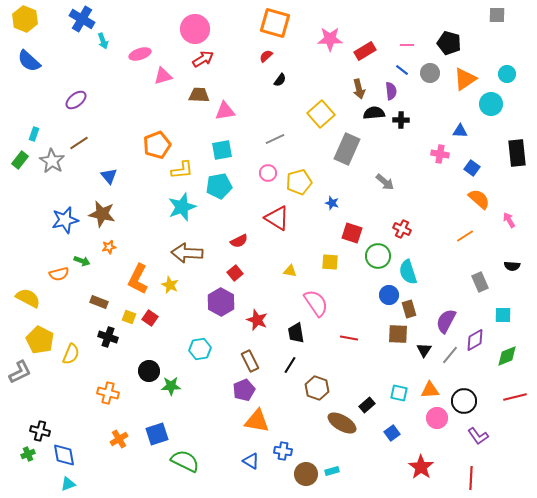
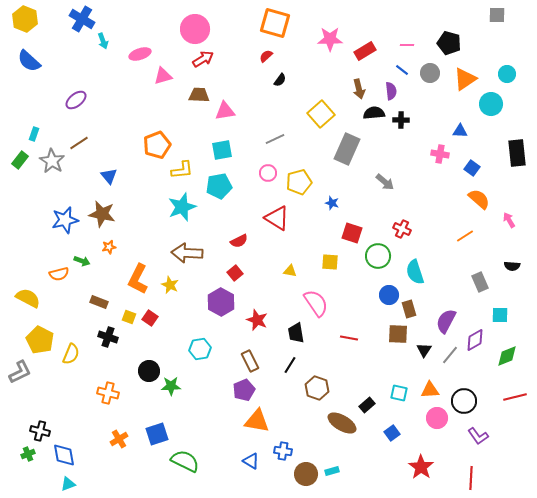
cyan semicircle at (408, 272): moved 7 px right
cyan square at (503, 315): moved 3 px left
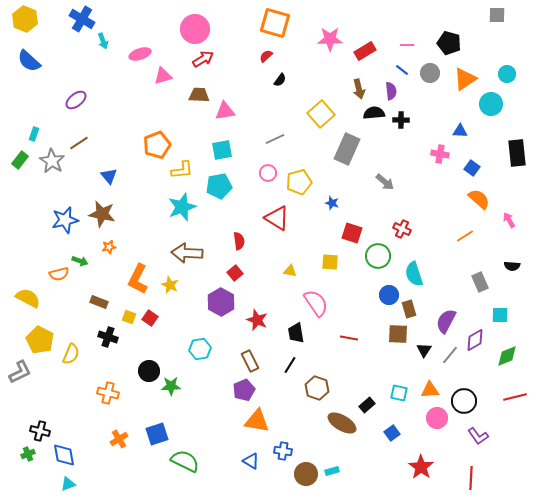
red semicircle at (239, 241): rotated 72 degrees counterclockwise
green arrow at (82, 261): moved 2 px left
cyan semicircle at (415, 272): moved 1 px left, 2 px down
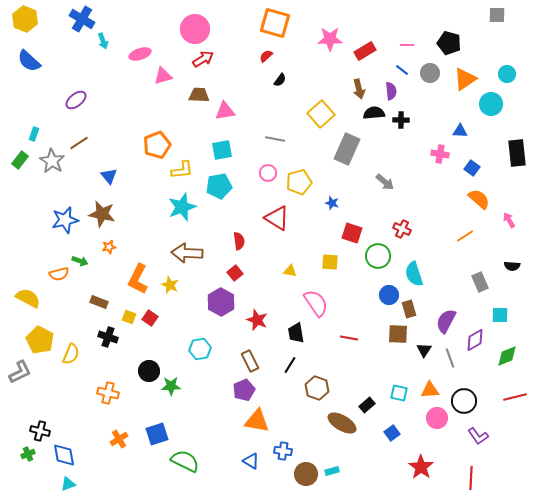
gray line at (275, 139): rotated 36 degrees clockwise
gray line at (450, 355): moved 3 px down; rotated 60 degrees counterclockwise
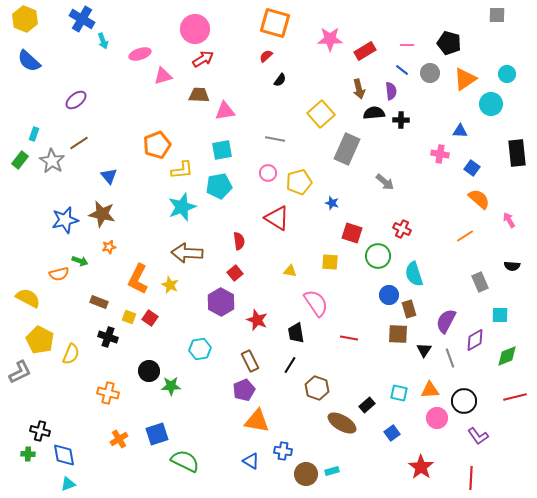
green cross at (28, 454): rotated 24 degrees clockwise
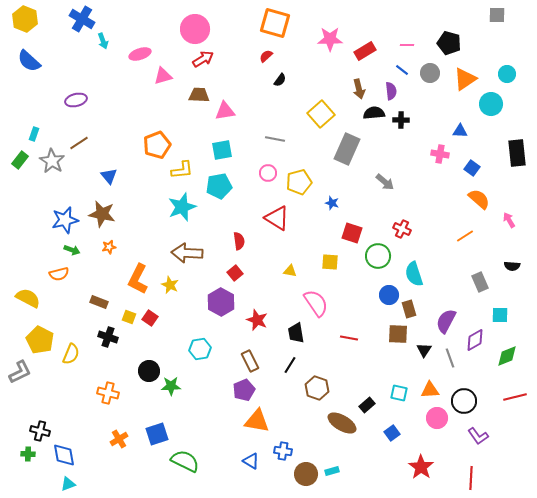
purple ellipse at (76, 100): rotated 25 degrees clockwise
green arrow at (80, 261): moved 8 px left, 11 px up
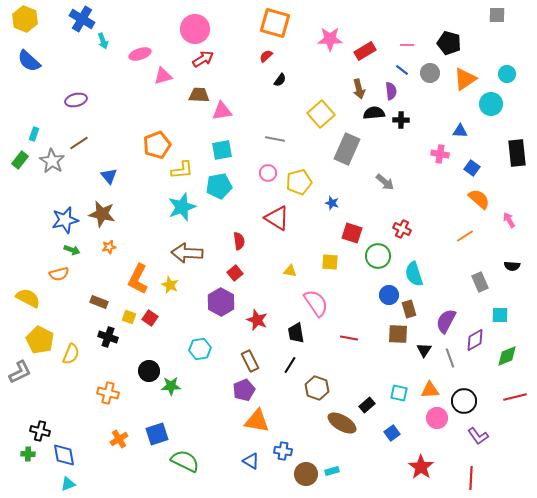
pink triangle at (225, 111): moved 3 px left
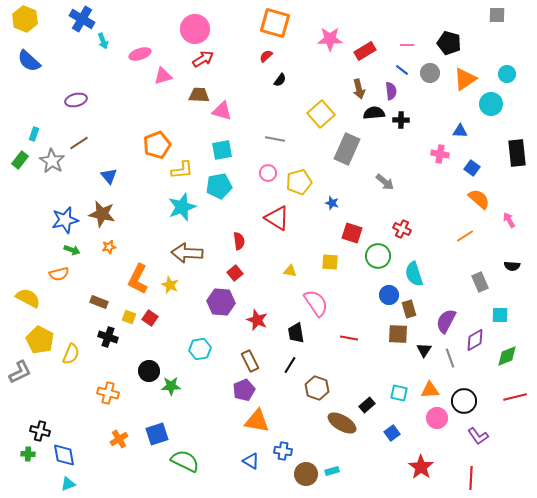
pink triangle at (222, 111): rotated 25 degrees clockwise
purple hexagon at (221, 302): rotated 24 degrees counterclockwise
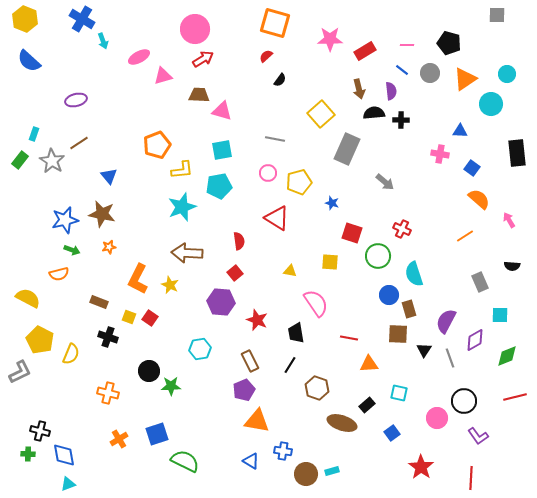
pink ellipse at (140, 54): moved 1 px left, 3 px down; rotated 10 degrees counterclockwise
orange triangle at (430, 390): moved 61 px left, 26 px up
brown ellipse at (342, 423): rotated 12 degrees counterclockwise
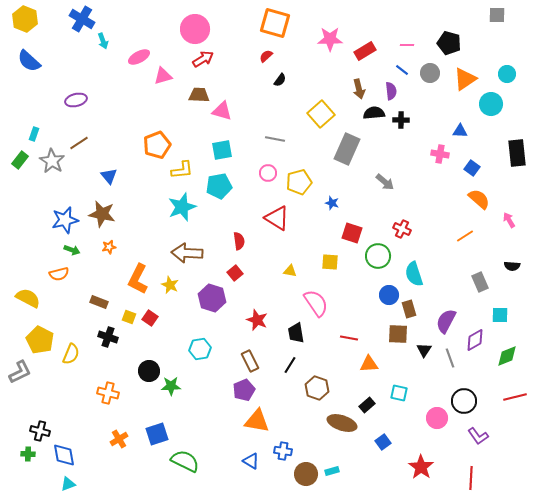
purple hexagon at (221, 302): moved 9 px left, 4 px up; rotated 12 degrees clockwise
blue square at (392, 433): moved 9 px left, 9 px down
